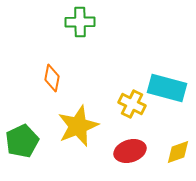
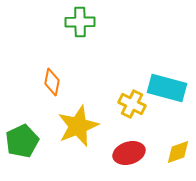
orange diamond: moved 4 px down
red ellipse: moved 1 px left, 2 px down
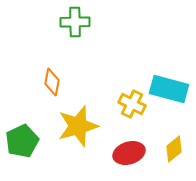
green cross: moved 5 px left
cyan rectangle: moved 2 px right, 1 px down
yellow star: rotated 6 degrees clockwise
yellow diamond: moved 4 px left, 3 px up; rotated 20 degrees counterclockwise
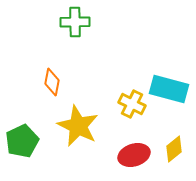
yellow star: rotated 30 degrees counterclockwise
red ellipse: moved 5 px right, 2 px down
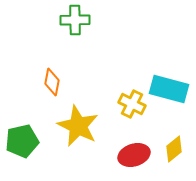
green cross: moved 2 px up
green pentagon: rotated 12 degrees clockwise
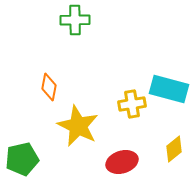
orange diamond: moved 3 px left, 5 px down
yellow cross: rotated 36 degrees counterclockwise
green pentagon: moved 18 px down
red ellipse: moved 12 px left, 7 px down
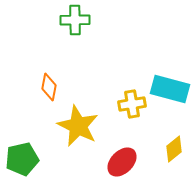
cyan rectangle: moved 1 px right
red ellipse: rotated 28 degrees counterclockwise
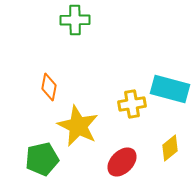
yellow diamond: moved 4 px left, 1 px up
green pentagon: moved 20 px right
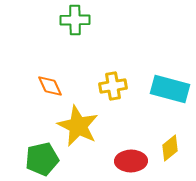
orange diamond: moved 1 px right, 1 px up; rotated 36 degrees counterclockwise
yellow cross: moved 19 px left, 18 px up
red ellipse: moved 9 px right, 1 px up; rotated 44 degrees clockwise
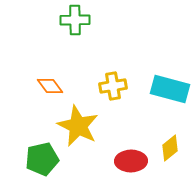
orange diamond: rotated 12 degrees counterclockwise
